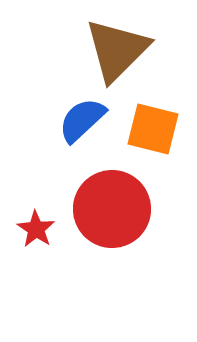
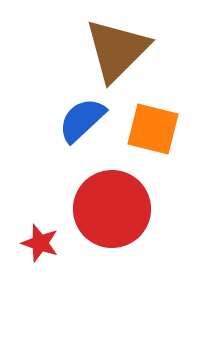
red star: moved 4 px right, 14 px down; rotated 15 degrees counterclockwise
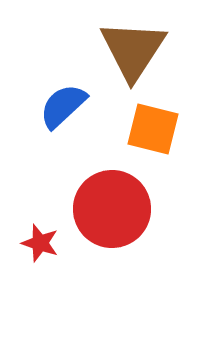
brown triangle: moved 16 px right; rotated 12 degrees counterclockwise
blue semicircle: moved 19 px left, 14 px up
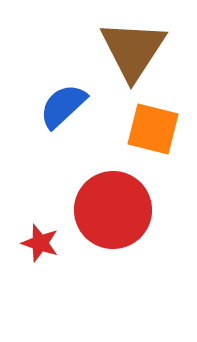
red circle: moved 1 px right, 1 px down
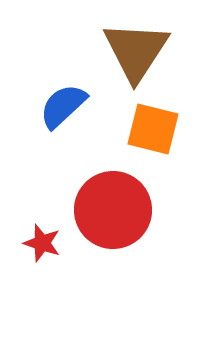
brown triangle: moved 3 px right, 1 px down
red star: moved 2 px right
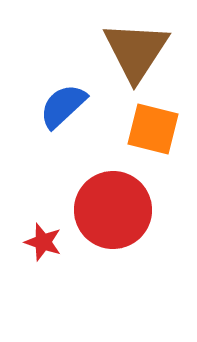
red star: moved 1 px right, 1 px up
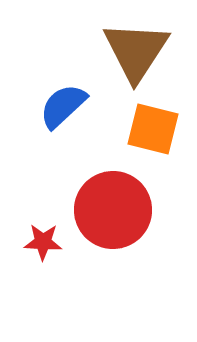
red star: rotated 15 degrees counterclockwise
